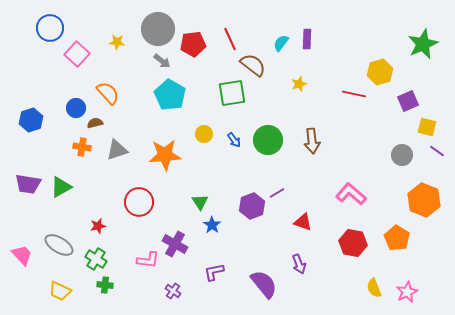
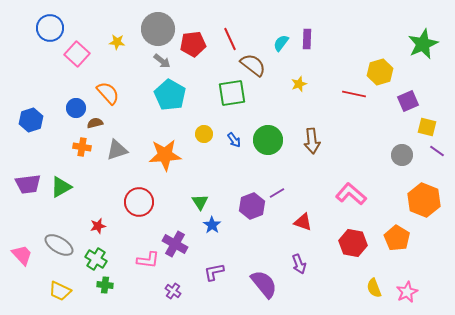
purple trapezoid at (28, 184): rotated 16 degrees counterclockwise
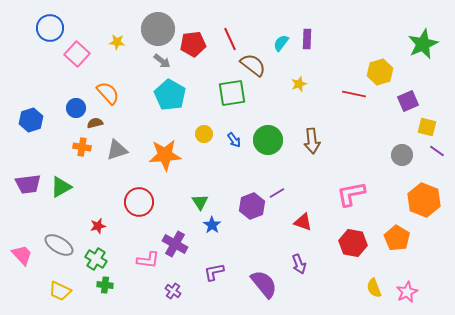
pink L-shape at (351, 194): rotated 52 degrees counterclockwise
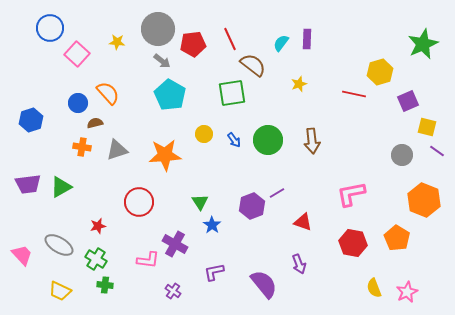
blue circle at (76, 108): moved 2 px right, 5 px up
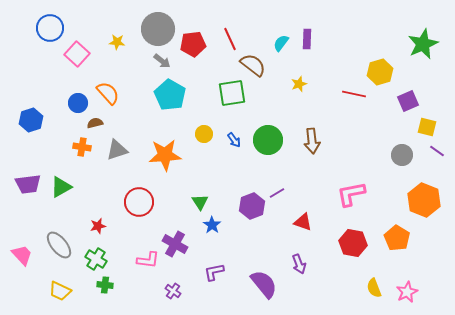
gray ellipse at (59, 245): rotated 20 degrees clockwise
